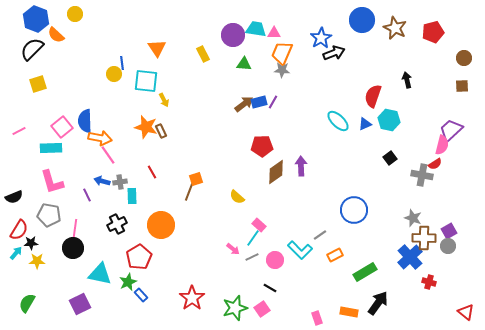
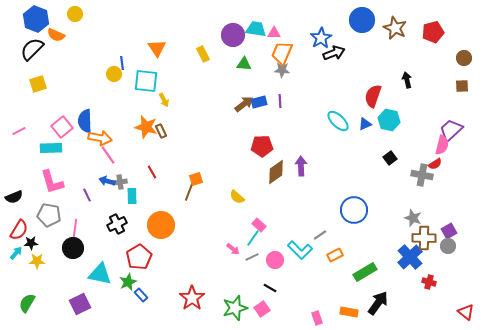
orange semicircle at (56, 35): rotated 18 degrees counterclockwise
purple line at (273, 102): moved 7 px right, 1 px up; rotated 32 degrees counterclockwise
blue arrow at (102, 181): moved 5 px right
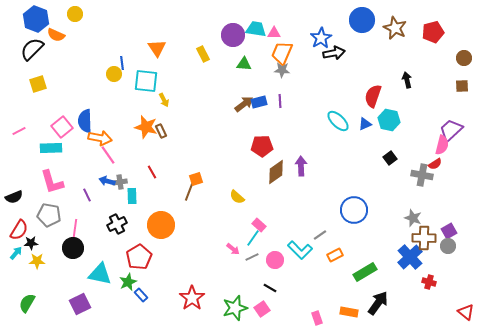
black arrow at (334, 53): rotated 10 degrees clockwise
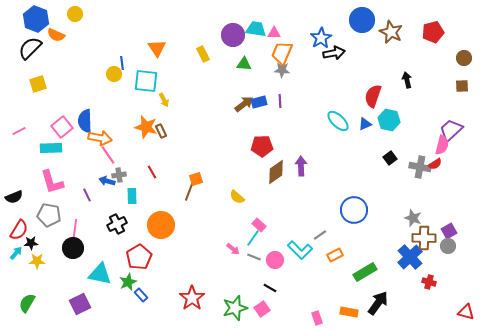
brown star at (395, 28): moved 4 px left, 4 px down
black semicircle at (32, 49): moved 2 px left, 1 px up
gray cross at (422, 175): moved 2 px left, 8 px up
gray cross at (120, 182): moved 1 px left, 7 px up
gray line at (252, 257): moved 2 px right; rotated 48 degrees clockwise
red triangle at (466, 312): rotated 24 degrees counterclockwise
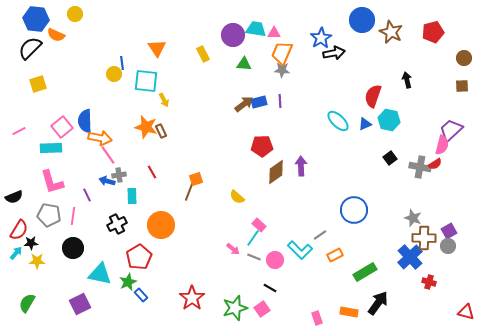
blue hexagon at (36, 19): rotated 15 degrees counterclockwise
pink line at (75, 228): moved 2 px left, 12 px up
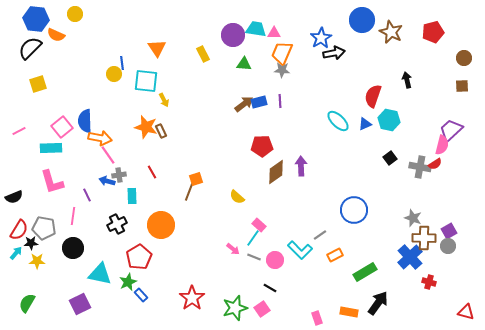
gray pentagon at (49, 215): moved 5 px left, 13 px down
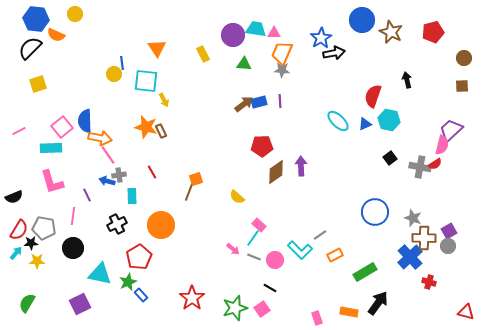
blue circle at (354, 210): moved 21 px right, 2 px down
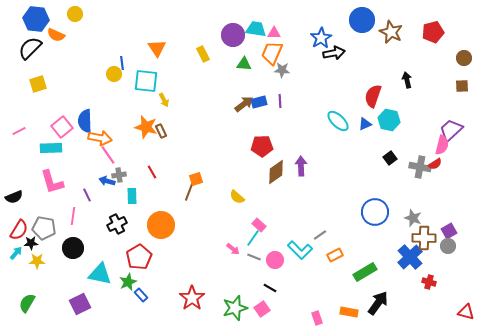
orange trapezoid at (282, 53): moved 10 px left
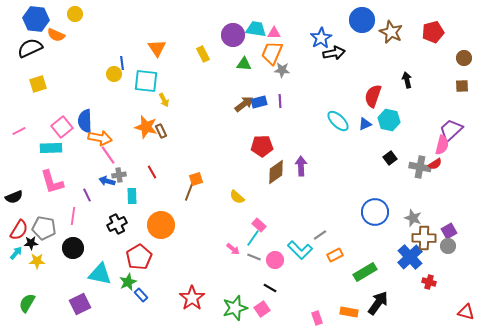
black semicircle at (30, 48): rotated 20 degrees clockwise
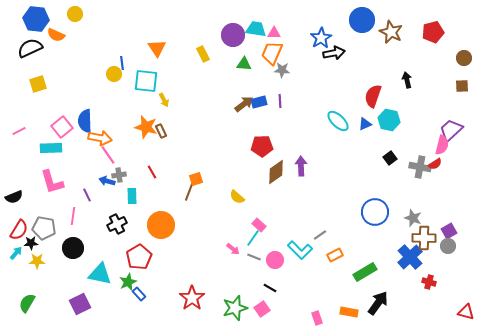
blue rectangle at (141, 295): moved 2 px left, 1 px up
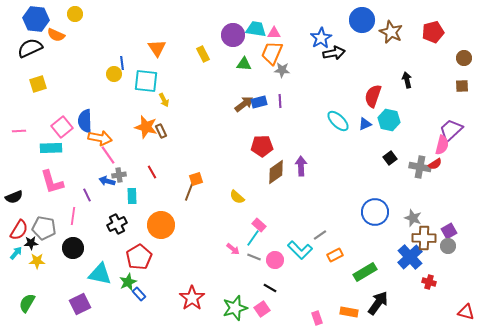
pink line at (19, 131): rotated 24 degrees clockwise
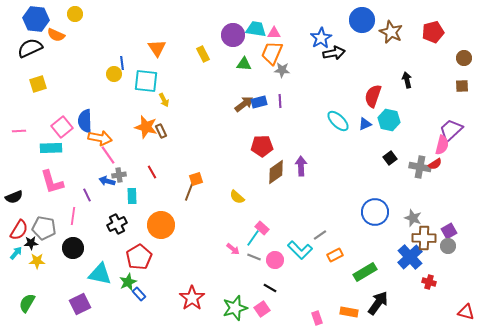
pink rectangle at (259, 225): moved 3 px right, 3 px down
